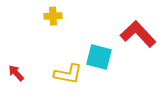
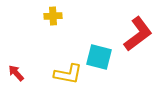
red L-shape: rotated 96 degrees clockwise
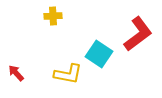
cyan square: moved 3 px up; rotated 20 degrees clockwise
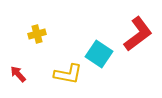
yellow cross: moved 16 px left, 18 px down; rotated 12 degrees counterclockwise
red arrow: moved 2 px right, 1 px down
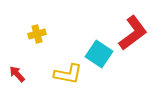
red L-shape: moved 5 px left, 1 px up
red arrow: moved 1 px left
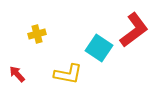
red L-shape: moved 1 px right, 3 px up
cyan square: moved 6 px up
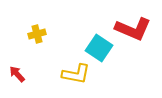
red L-shape: moved 1 px left, 1 px up; rotated 60 degrees clockwise
yellow L-shape: moved 8 px right
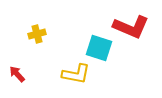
red L-shape: moved 2 px left, 2 px up
cyan square: rotated 16 degrees counterclockwise
